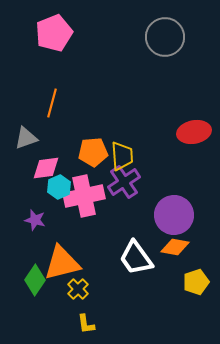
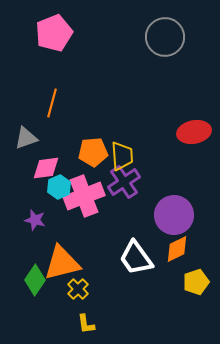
pink cross: rotated 9 degrees counterclockwise
orange diamond: moved 2 px right, 2 px down; rotated 36 degrees counterclockwise
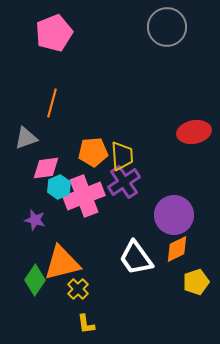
gray circle: moved 2 px right, 10 px up
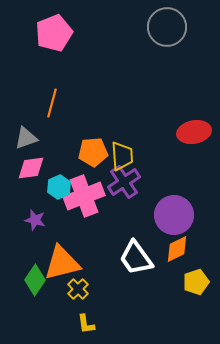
pink diamond: moved 15 px left
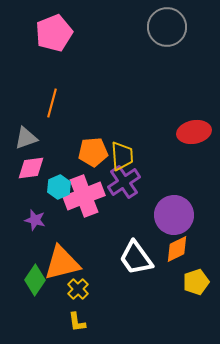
yellow L-shape: moved 9 px left, 2 px up
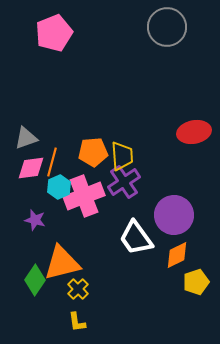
orange line: moved 59 px down
orange diamond: moved 6 px down
white trapezoid: moved 20 px up
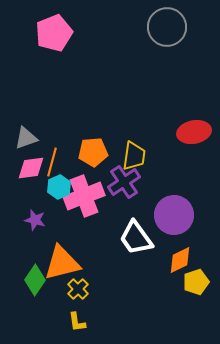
yellow trapezoid: moved 12 px right; rotated 12 degrees clockwise
orange diamond: moved 3 px right, 5 px down
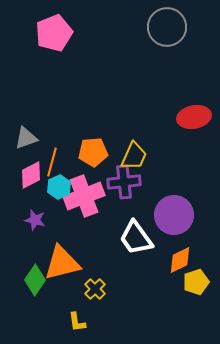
red ellipse: moved 15 px up
yellow trapezoid: rotated 16 degrees clockwise
pink diamond: moved 7 px down; rotated 20 degrees counterclockwise
purple cross: rotated 28 degrees clockwise
yellow cross: moved 17 px right
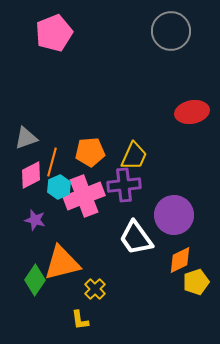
gray circle: moved 4 px right, 4 px down
red ellipse: moved 2 px left, 5 px up
orange pentagon: moved 3 px left
purple cross: moved 3 px down
yellow L-shape: moved 3 px right, 2 px up
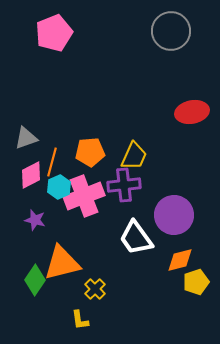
orange diamond: rotated 12 degrees clockwise
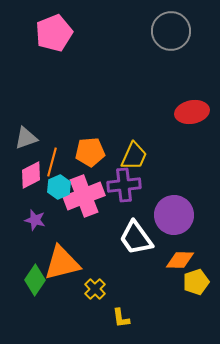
orange diamond: rotated 16 degrees clockwise
yellow L-shape: moved 41 px right, 2 px up
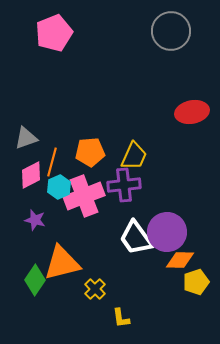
purple circle: moved 7 px left, 17 px down
